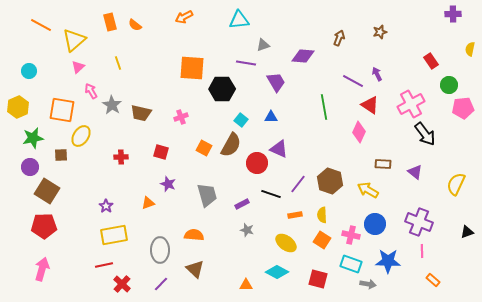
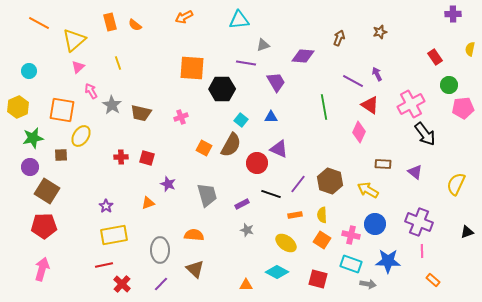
orange line at (41, 25): moved 2 px left, 2 px up
red rectangle at (431, 61): moved 4 px right, 4 px up
red square at (161, 152): moved 14 px left, 6 px down
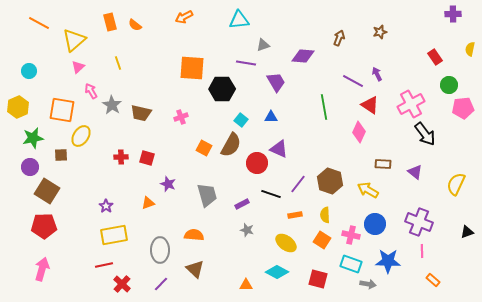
yellow semicircle at (322, 215): moved 3 px right
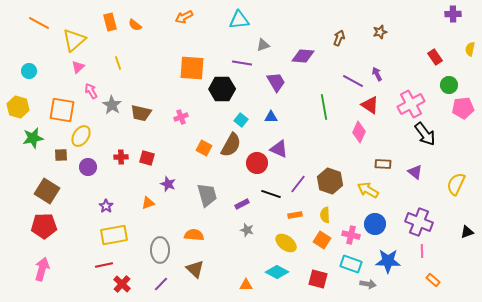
purple line at (246, 63): moved 4 px left
yellow hexagon at (18, 107): rotated 20 degrees counterclockwise
purple circle at (30, 167): moved 58 px right
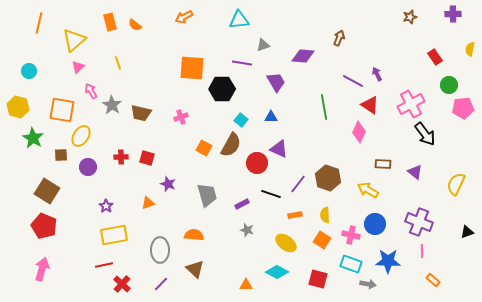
orange line at (39, 23): rotated 75 degrees clockwise
brown star at (380, 32): moved 30 px right, 15 px up
green star at (33, 138): rotated 30 degrees counterclockwise
brown hexagon at (330, 181): moved 2 px left, 3 px up
red pentagon at (44, 226): rotated 25 degrees clockwise
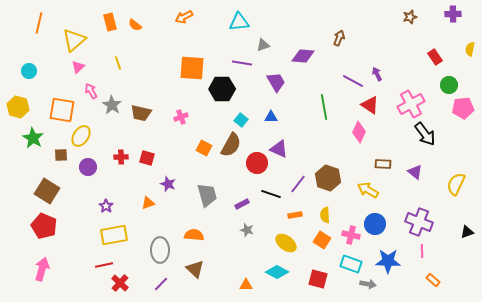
cyan triangle at (239, 20): moved 2 px down
red cross at (122, 284): moved 2 px left, 1 px up
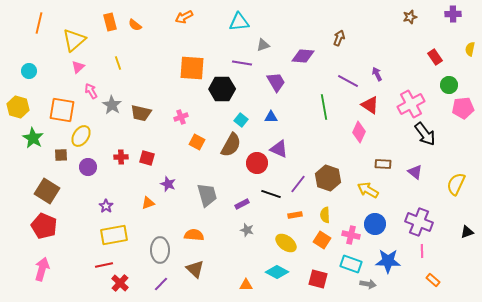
purple line at (353, 81): moved 5 px left
orange square at (204, 148): moved 7 px left, 6 px up
